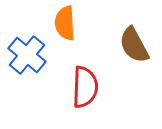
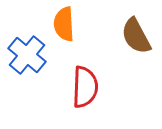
orange semicircle: moved 1 px left, 1 px down
brown semicircle: moved 2 px right, 9 px up
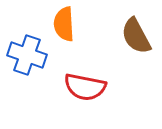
blue cross: rotated 21 degrees counterclockwise
red semicircle: rotated 99 degrees clockwise
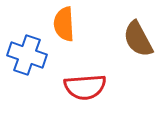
brown semicircle: moved 2 px right, 3 px down
red semicircle: rotated 15 degrees counterclockwise
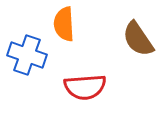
brown semicircle: rotated 6 degrees counterclockwise
